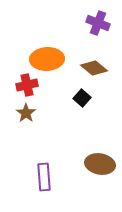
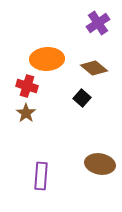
purple cross: rotated 35 degrees clockwise
red cross: moved 1 px down; rotated 30 degrees clockwise
purple rectangle: moved 3 px left, 1 px up; rotated 8 degrees clockwise
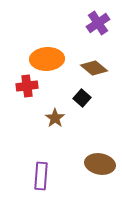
red cross: rotated 25 degrees counterclockwise
brown star: moved 29 px right, 5 px down
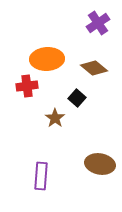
black square: moved 5 px left
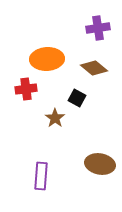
purple cross: moved 5 px down; rotated 25 degrees clockwise
red cross: moved 1 px left, 3 px down
black square: rotated 12 degrees counterclockwise
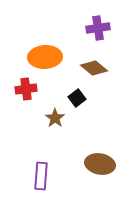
orange ellipse: moved 2 px left, 2 px up
black square: rotated 24 degrees clockwise
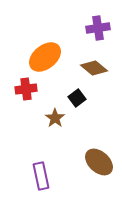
orange ellipse: rotated 36 degrees counterclockwise
brown ellipse: moved 1 px left, 2 px up; rotated 32 degrees clockwise
purple rectangle: rotated 16 degrees counterclockwise
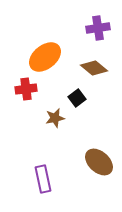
brown star: rotated 24 degrees clockwise
purple rectangle: moved 2 px right, 3 px down
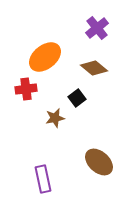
purple cross: moved 1 px left; rotated 30 degrees counterclockwise
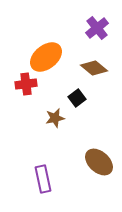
orange ellipse: moved 1 px right
red cross: moved 5 px up
